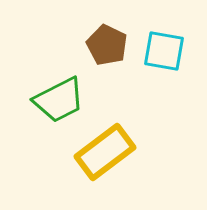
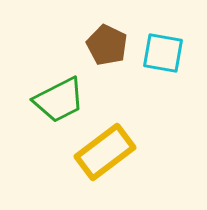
cyan square: moved 1 px left, 2 px down
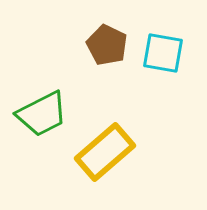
green trapezoid: moved 17 px left, 14 px down
yellow rectangle: rotated 4 degrees counterclockwise
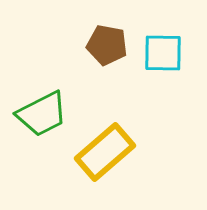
brown pentagon: rotated 15 degrees counterclockwise
cyan square: rotated 9 degrees counterclockwise
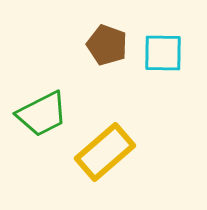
brown pentagon: rotated 9 degrees clockwise
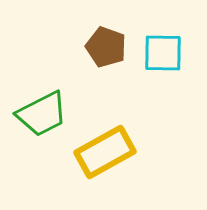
brown pentagon: moved 1 px left, 2 px down
yellow rectangle: rotated 12 degrees clockwise
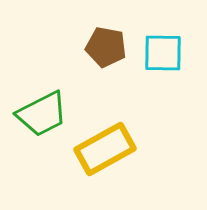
brown pentagon: rotated 9 degrees counterclockwise
yellow rectangle: moved 3 px up
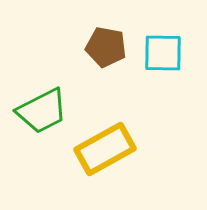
green trapezoid: moved 3 px up
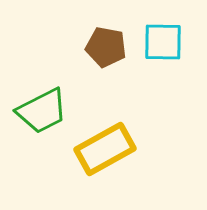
cyan square: moved 11 px up
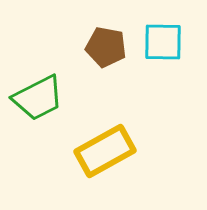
green trapezoid: moved 4 px left, 13 px up
yellow rectangle: moved 2 px down
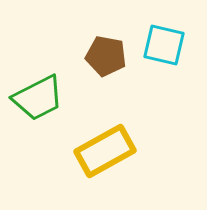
cyan square: moved 1 px right, 3 px down; rotated 12 degrees clockwise
brown pentagon: moved 9 px down
